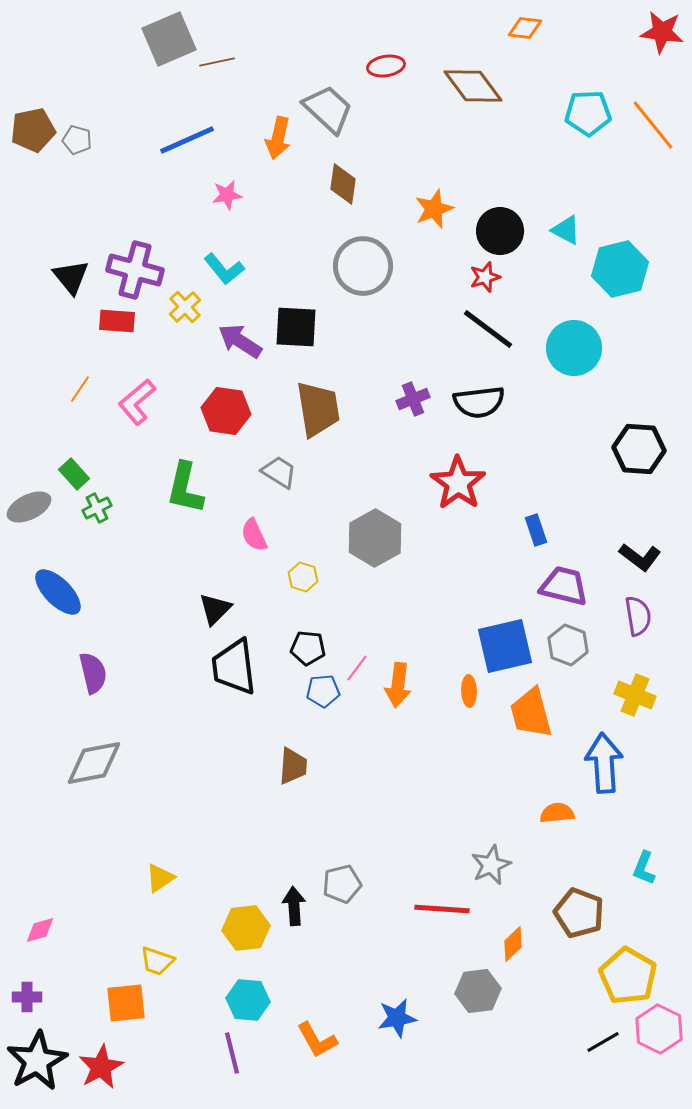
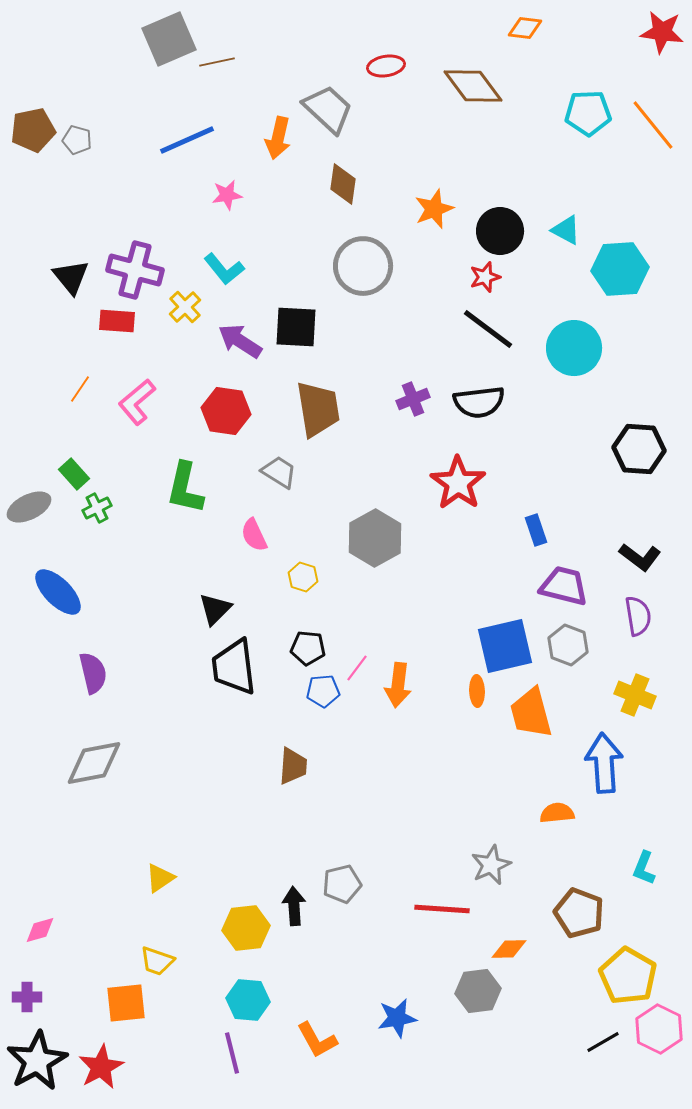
cyan hexagon at (620, 269): rotated 10 degrees clockwise
orange ellipse at (469, 691): moved 8 px right
orange diamond at (513, 944): moved 4 px left, 5 px down; rotated 42 degrees clockwise
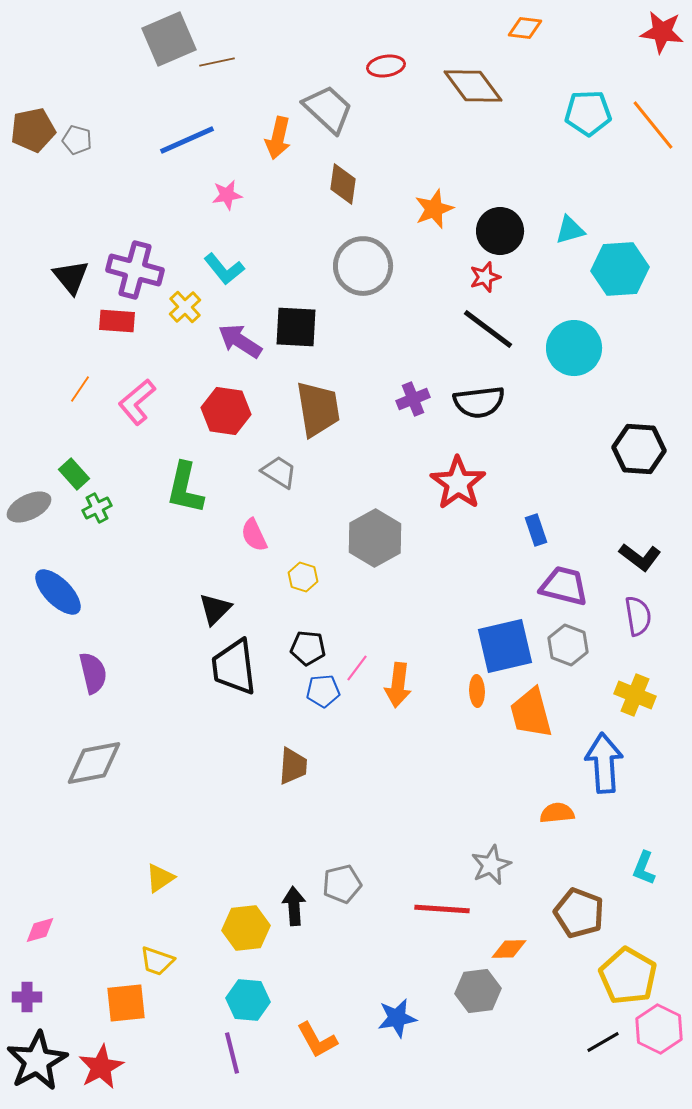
cyan triangle at (566, 230): moved 4 px right; rotated 44 degrees counterclockwise
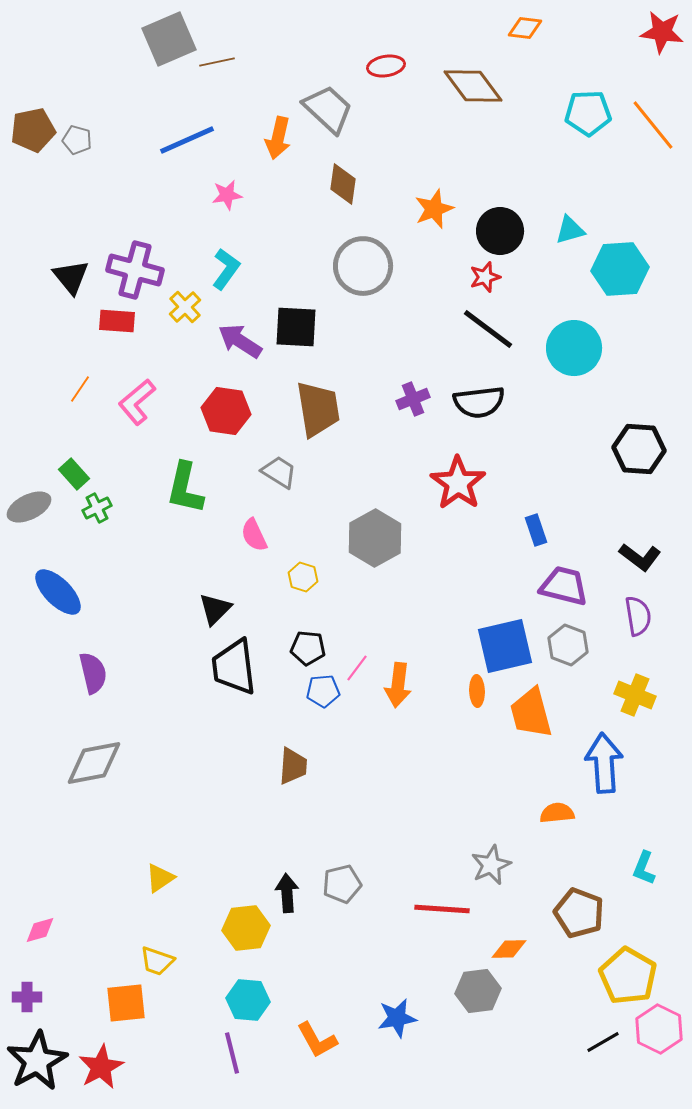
cyan L-shape at (224, 269): moved 2 px right; rotated 105 degrees counterclockwise
black arrow at (294, 906): moved 7 px left, 13 px up
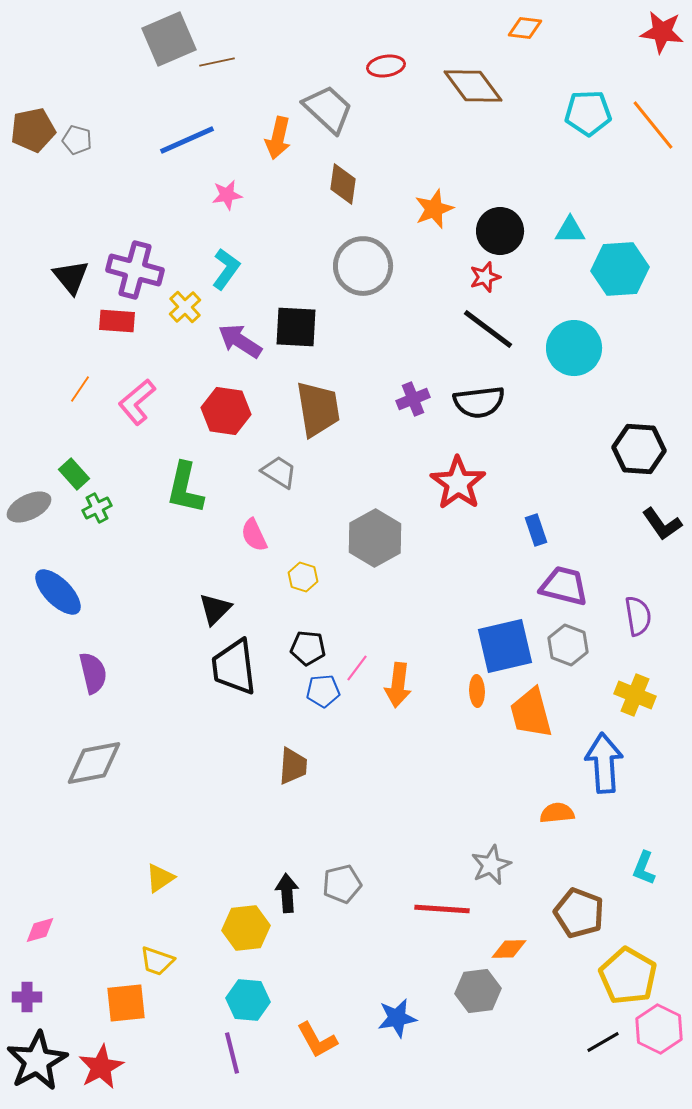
cyan triangle at (570, 230): rotated 16 degrees clockwise
black L-shape at (640, 557): moved 22 px right, 33 px up; rotated 18 degrees clockwise
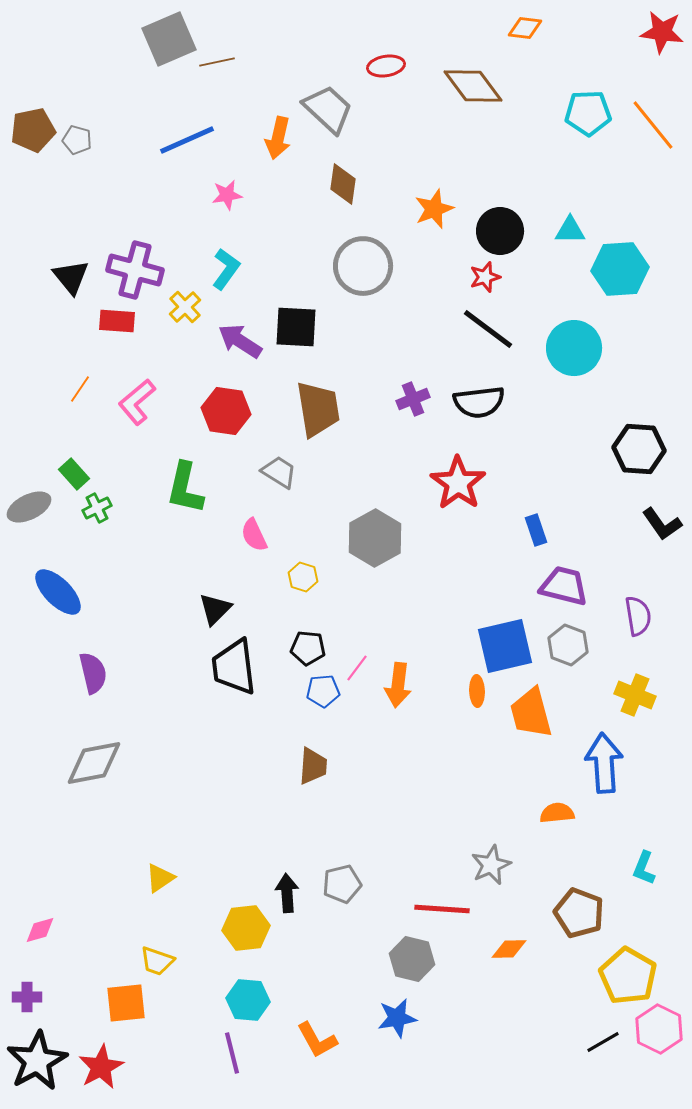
brown trapezoid at (293, 766): moved 20 px right
gray hexagon at (478, 991): moved 66 px left, 32 px up; rotated 21 degrees clockwise
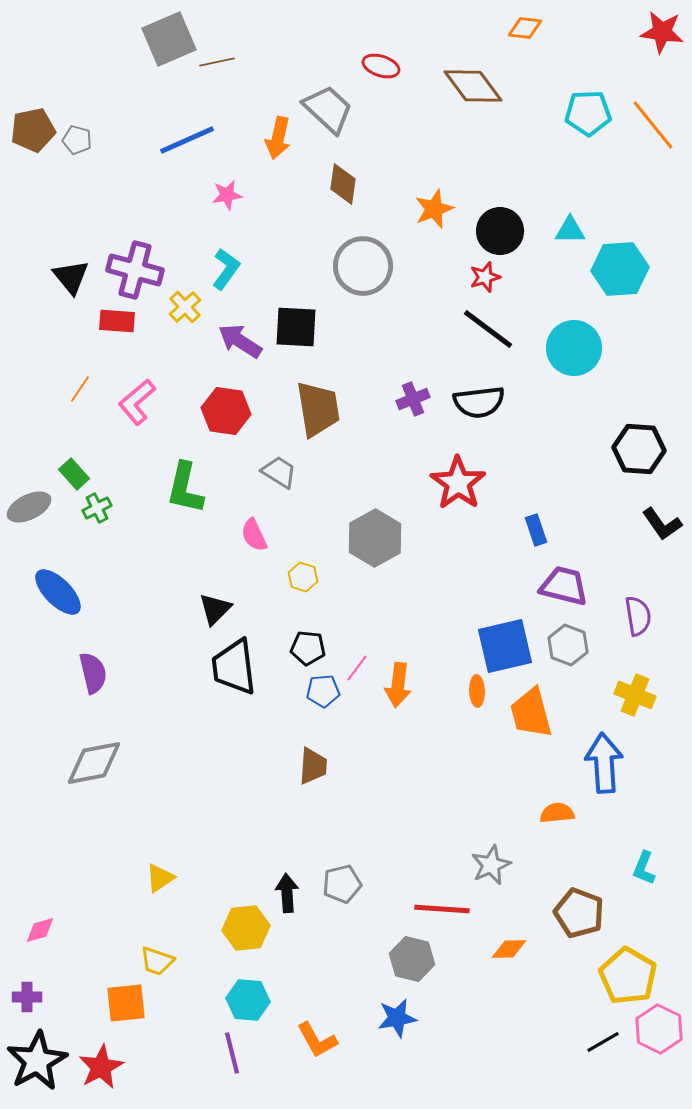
red ellipse at (386, 66): moved 5 px left; rotated 27 degrees clockwise
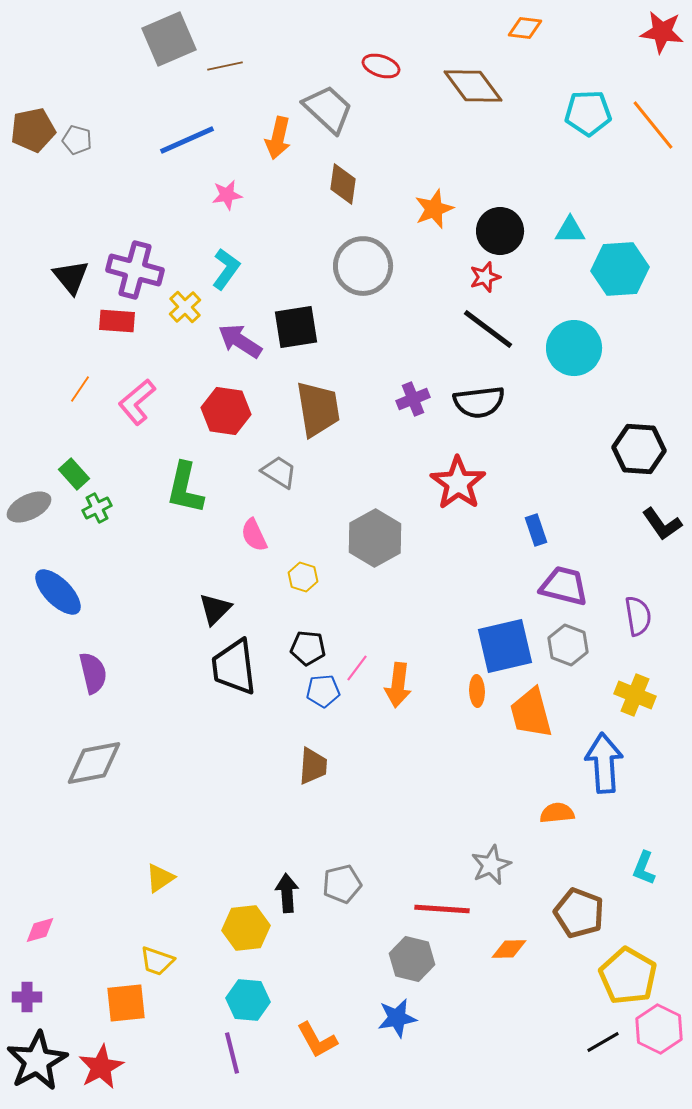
brown line at (217, 62): moved 8 px right, 4 px down
black square at (296, 327): rotated 12 degrees counterclockwise
